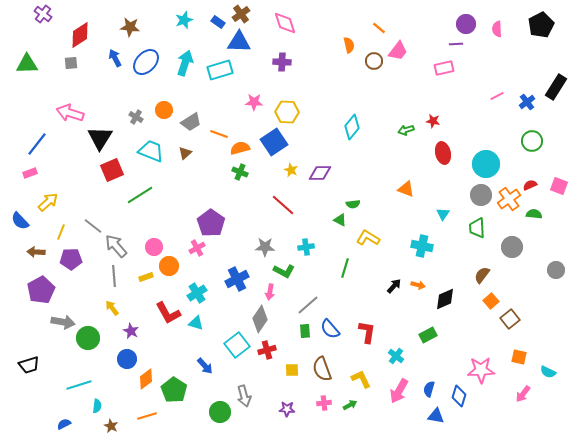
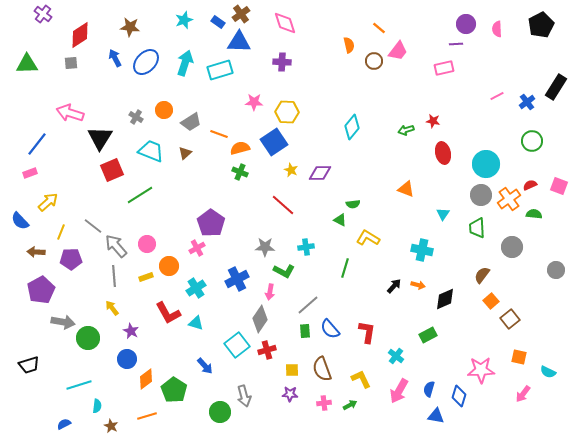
cyan cross at (422, 246): moved 4 px down
pink circle at (154, 247): moved 7 px left, 3 px up
cyan cross at (197, 293): moved 1 px left, 5 px up
purple star at (287, 409): moved 3 px right, 15 px up
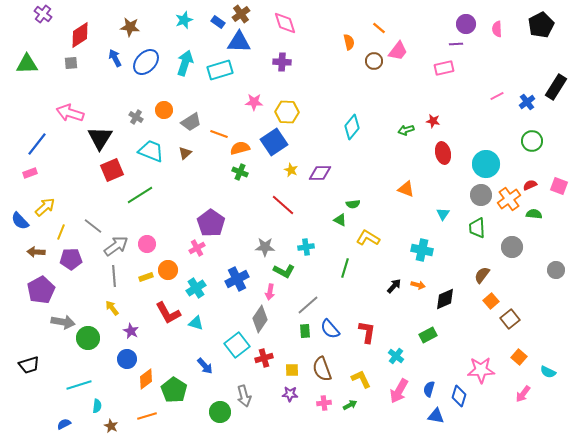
orange semicircle at (349, 45): moved 3 px up
yellow arrow at (48, 202): moved 3 px left, 5 px down
gray arrow at (116, 246): rotated 95 degrees clockwise
orange circle at (169, 266): moved 1 px left, 4 px down
red cross at (267, 350): moved 3 px left, 8 px down
orange square at (519, 357): rotated 28 degrees clockwise
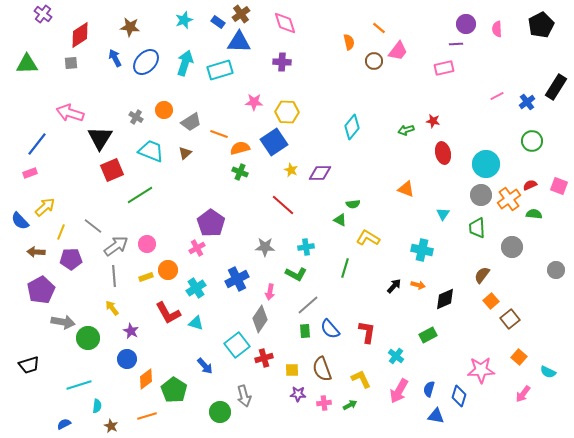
green L-shape at (284, 271): moved 12 px right, 3 px down
purple star at (290, 394): moved 8 px right
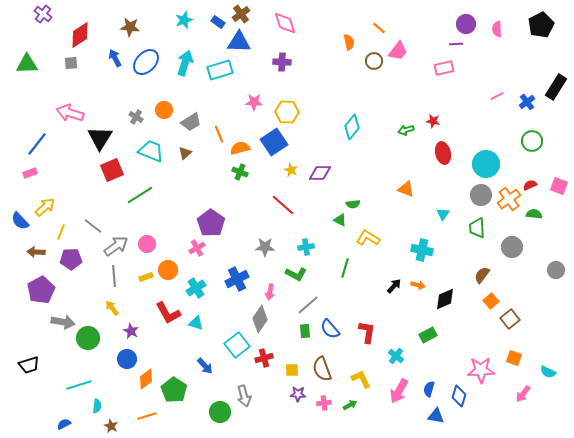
orange line at (219, 134): rotated 48 degrees clockwise
orange square at (519, 357): moved 5 px left, 1 px down; rotated 21 degrees counterclockwise
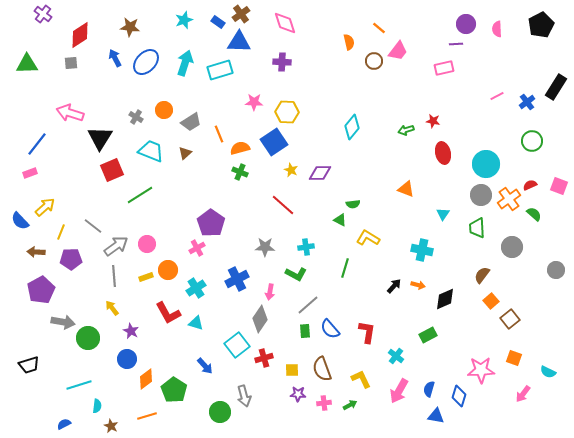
green semicircle at (534, 214): rotated 35 degrees clockwise
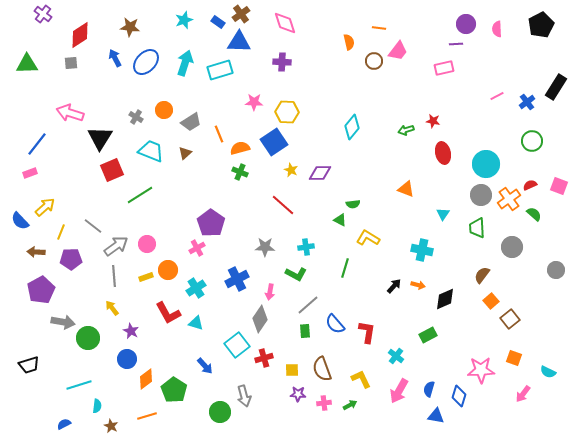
orange line at (379, 28): rotated 32 degrees counterclockwise
blue semicircle at (330, 329): moved 5 px right, 5 px up
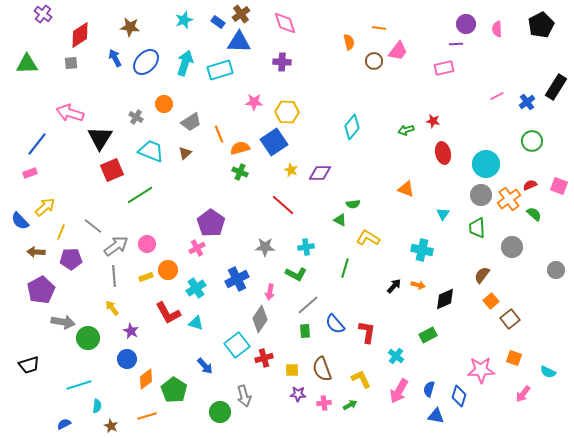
orange circle at (164, 110): moved 6 px up
